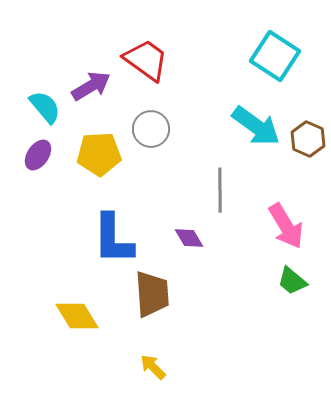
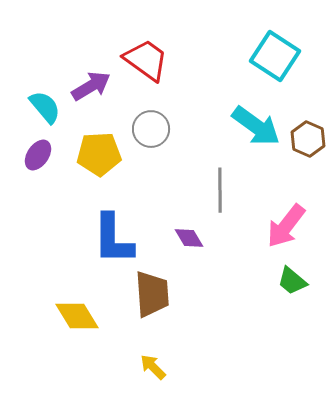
pink arrow: rotated 69 degrees clockwise
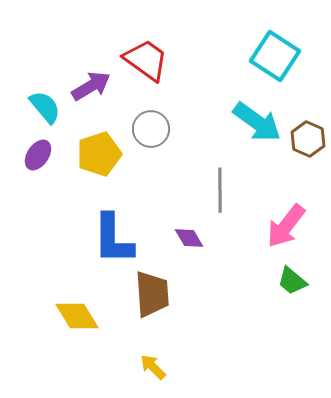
cyan arrow: moved 1 px right, 4 px up
yellow pentagon: rotated 15 degrees counterclockwise
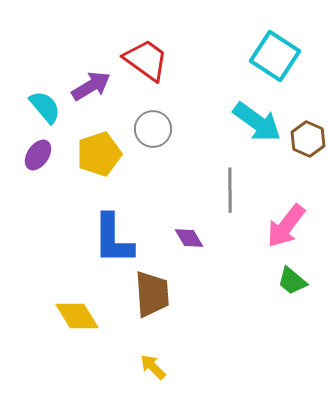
gray circle: moved 2 px right
gray line: moved 10 px right
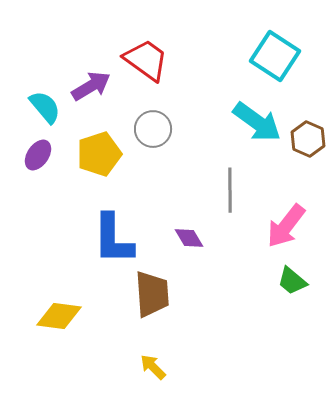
yellow diamond: moved 18 px left; rotated 51 degrees counterclockwise
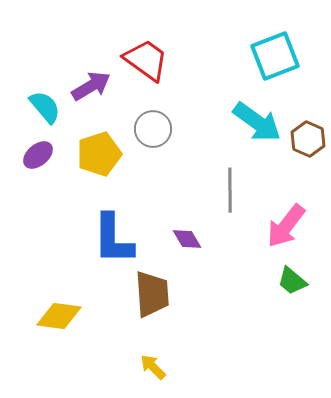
cyan square: rotated 36 degrees clockwise
purple ellipse: rotated 16 degrees clockwise
purple diamond: moved 2 px left, 1 px down
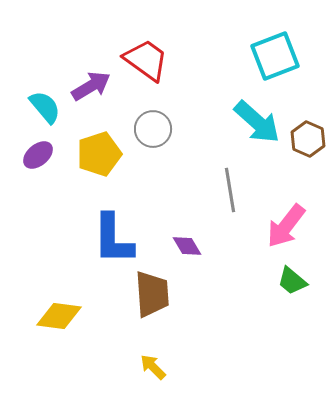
cyan arrow: rotated 6 degrees clockwise
gray line: rotated 9 degrees counterclockwise
purple diamond: moved 7 px down
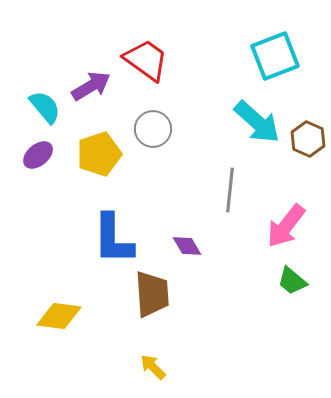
gray line: rotated 15 degrees clockwise
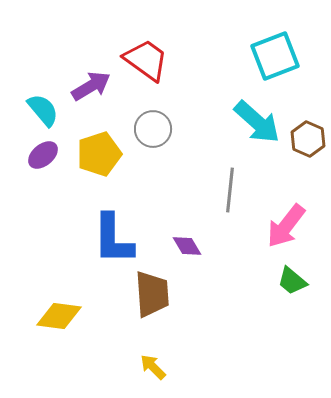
cyan semicircle: moved 2 px left, 3 px down
purple ellipse: moved 5 px right
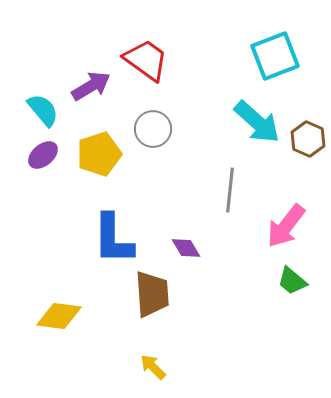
purple diamond: moved 1 px left, 2 px down
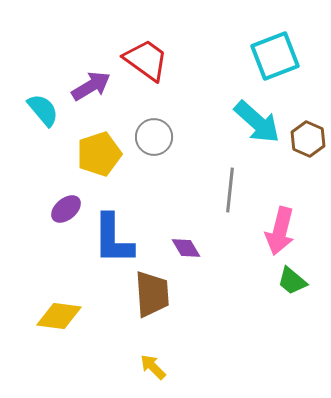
gray circle: moved 1 px right, 8 px down
purple ellipse: moved 23 px right, 54 px down
pink arrow: moved 6 px left, 5 px down; rotated 24 degrees counterclockwise
